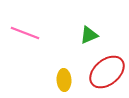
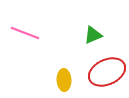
green triangle: moved 4 px right
red ellipse: rotated 15 degrees clockwise
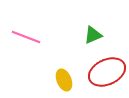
pink line: moved 1 px right, 4 px down
yellow ellipse: rotated 20 degrees counterclockwise
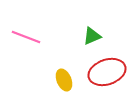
green triangle: moved 1 px left, 1 px down
red ellipse: rotated 6 degrees clockwise
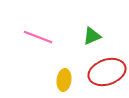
pink line: moved 12 px right
yellow ellipse: rotated 30 degrees clockwise
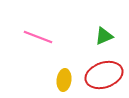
green triangle: moved 12 px right
red ellipse: moved 3 px left, 3 px down
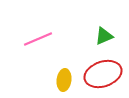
pink line: moved 2 px down; rotated 44 degrees counterclockwise
red ellipse: moved 1 px left, 1 px up
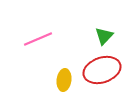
green triangle: rotated 24 degrees counterclockwise
red ellipse: moved 1 px left, 4 px up
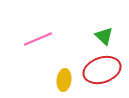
green triangle: rotated 30 degrees counterclockwise
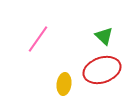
pink line: rotated 32 degrees counterclockwise
yellow ellipse: moved 4 px down
